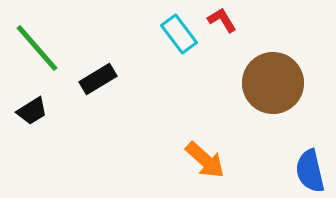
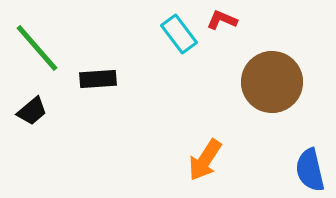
red L-shape: rotated 36 degrees counterclockwise
black rectangle: rotated 27 degrees clockwise
brown circle: moved 1 px left, 1 px up
black trapezoid: rotated 8 degrees counterclockwise
orange arrow: rotated 81 degrees clockwise
blue semicircle: moved 1 px up
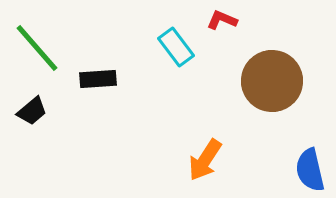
cyan rectangle: moved 3 px left, 13 px down
brown circle: moved 1 px up
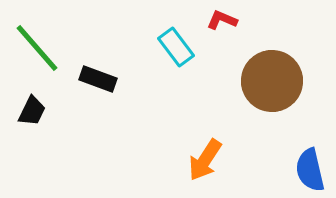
black rectangle: rotated 24 degrees clockwise
black trapezoid: rotated 24 degrees counterclockwise
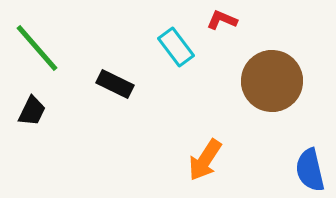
black rectangle: moved 17 px right, 5 px down; rotated 6 degrees clockwise
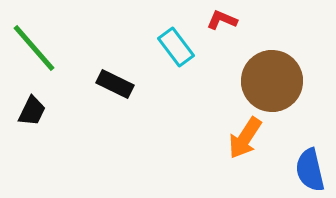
green line: moved 3 px left
orange arrow: moved 40 px right, 22 px up
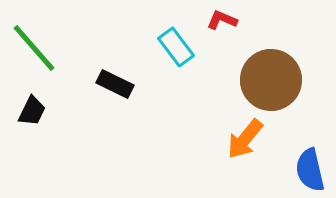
brown circle: moved 1 px left, 1 px up
orange arrow: moved 1 px down; rotated 6 degrees clockwise
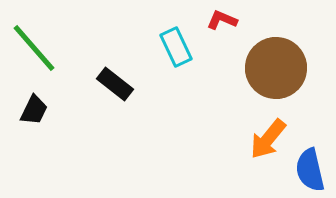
cyan rectangle: rotated 12 degrees clockwise
brown circle: moved 5 px right, 12 px up
black rectangle: rotated 12 degrees clockwise
black trapezoid: moved 2 px right, 1 px up
orange arrow: moved 23 px right
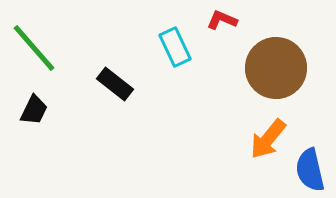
cyan rectangle: moved 1 px left
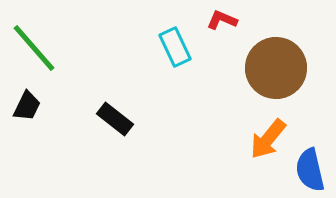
black rectangle: moved 35 px down
black trapezoid: moved 7 px left, 4 px up
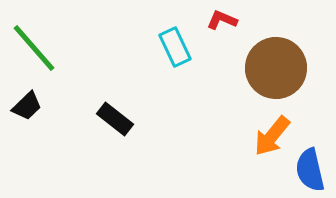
black trapezoid: rotated 20 degrees clockwise
orange arrow: moved 4 px right, 3 px up
